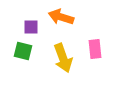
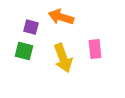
purple square: rotated 14 degrees clockwise
green square: moved 1 px right
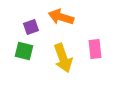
purple square: rotated 35 degrees counterclockwise
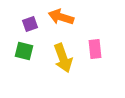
purple square: moved 1 px left, 3 px up
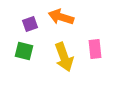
yellow arrow: moved 1 px right, 1 px up
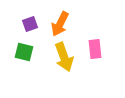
orange arrow: moved 1 px left, 7 px down; rotated 80 degrees counterclockwise
green square: moved 1 px down
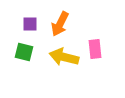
purple square: rotated 21 degrees clockwise
yellow arrow: rotated 124 degrees clockwise
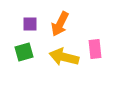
green square: rotated 30 degrees counterclockwise
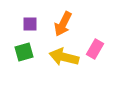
orange arrow: moved 3 px right
pink rectangle: rotated 36 degrees clockwise
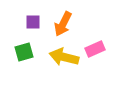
purple square: moved 3 px right, 2 px up
pink rectangle: rotated 36 degrees clockwise
